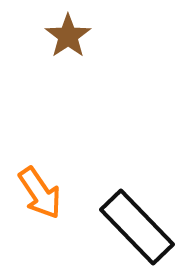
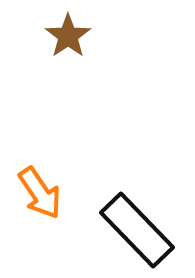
black rectangle: moved 3 px down
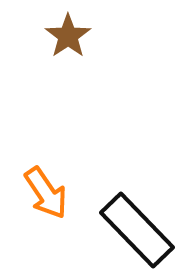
orange arrow: moved 6 px right
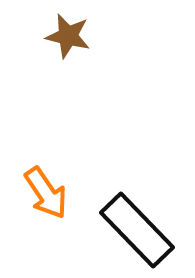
brown star: rotated 24 degrees counterclockwise
